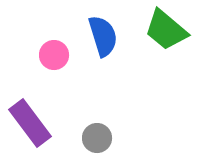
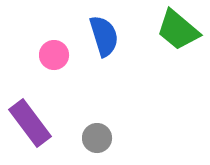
green trapezoid: moved 12 px right
blue semicircle: moved 1 px right
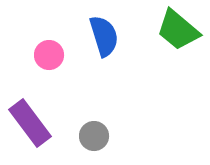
pink circle: moved 5 px left
gray circle: moved 3 px left, 2 px up
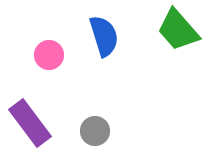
green trapezoid: rotated 9 degrees clockwise
gray circle: moved 1 px right, 5 px up
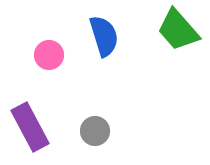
purple rectangle: moved 4 px down; rotated 9 degrees clockwise
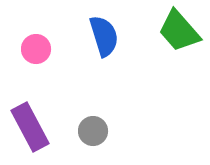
green trapezoid: moved 1 px right, 1 px down
pink circle: moved 13 px left, 6 px up
gray circle: moved 2 px left
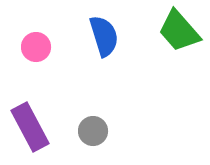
pink circle: moved 2 px up
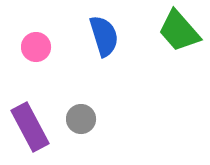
gray circle: moved 12 px left, 12 px up
